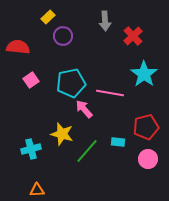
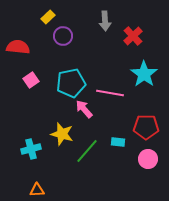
red pentagon: rotated 15 degrees clockwise
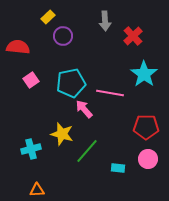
cyan rectangle: moved 26 px down
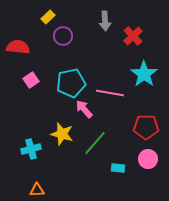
green line: moved 8 px right, 8 px up
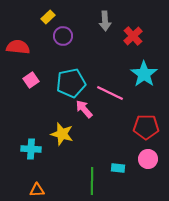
pink line: rotated 16 degrees clockwise
green line: moved 3 px left, 38 px down; rotated 40 degrees counterclockwise
cyan cross: rotated 18 degrees clockwise
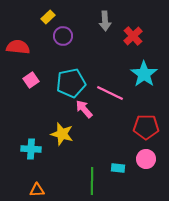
pink circle: moved 2 px left
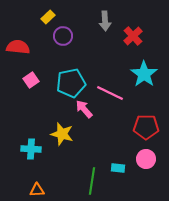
green line: rotated 8 degrees clockwise
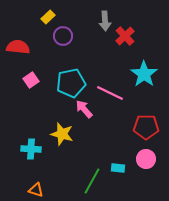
red cross: moved 8 px left
green line: rotated 20 degrees clockwise
orange triangle: moved 1 px left; rotated 21 degrees clockwise
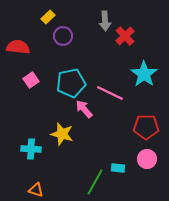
pink circle: moved 1 px right
green line: moved 3 px right, 1 px down
